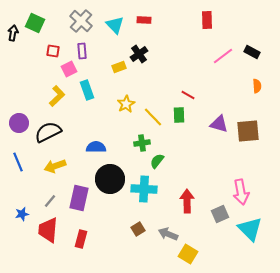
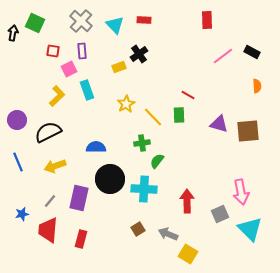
purple circle at (19, 123): moved 2 px left, 3 px up
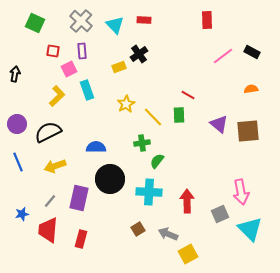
black arrow at (13, 33): moved 2 px right, 41 px down
orange semicircle at (257, 86): moved 6 px left, 3 px down; rotated 96 degrees counterclockwise
purple circle at (17, 120): moved 4 px down
purple triangle at (219, 124): rotated 24 degrees clockwise
cyan cross at (144, 189): moved 5 px right, 3 px down
yellow square at (188, 254): rotated 30 degrees clockwise
